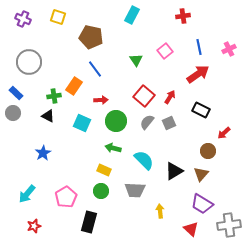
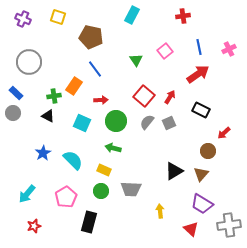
cyan semicircle at (144, 160): moved 71 px left
gray trapezoid at (135, 190): moved 4 px left, 1 px up
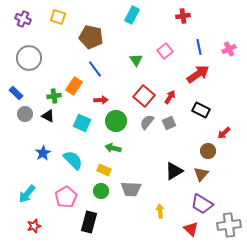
gray circle at (29, 62): moved 4 px up
gray circle at (13, 113): moved 12 px right, 1 px down
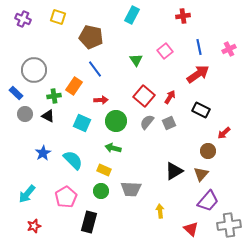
gray circle at (29, 58): moved 5 px right, 12 px down
purple trapezoid at (202, 204): moved 6 px right, 3 px up; rotated 80 degrees counterclockwise
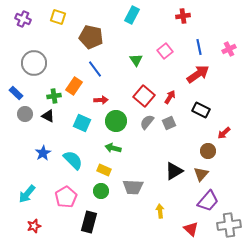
gray circle at (34, 70): moved 7 px up
gray trapezoid at (131, 189): moved 2 px right, 2 px up
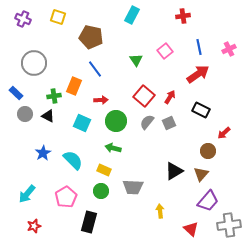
orange rectangle at (74, 86): rotated 12 degrees counterclockwise
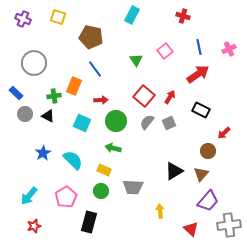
red cross at (183, 16): rotated 24 degrees clockwise
cyan arrow at (27, 194): moved 2 px right, 2 px down
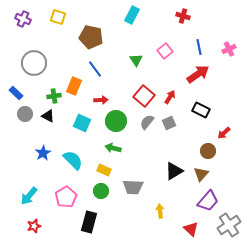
gray cross at (229, 225): rotated 25 degrees counterclockwise
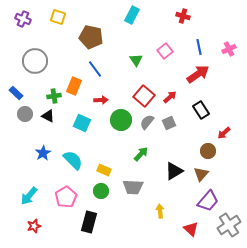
gray circle at (34, 63): moved 1 px right, 2 px up
red arrow at (170, 97): rotated 16 degrees clockwise
black rectangle at (201, 110): rotated 30 degrees clockwise
green circle at (116, 121): moved 5 px right, 1 px up
green arrow at (113, 148): moved 28 px right, 6 px down; rotated 119 degrees clockwise
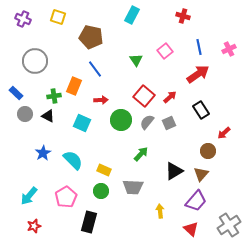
purple trapezoid at (208, 201): moved 12 px left
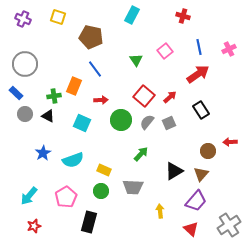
gray circle at (35, 61): moved 10 px left, 3 px down
red arrow at (224, 133): moved 6 px right, 9 px down; rotated 40 degrees clockwise
cyan semicircle at (73, 160): rotated 115 degrees clockwise
